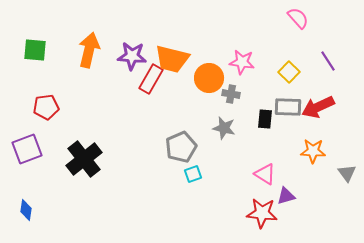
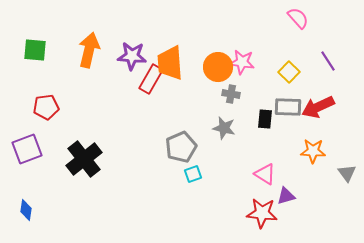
orange trapezoid: moved 2 px left, 4 px down; rotated 72 degrees clockwise
orange circle: moved 9 px right, 11 px up
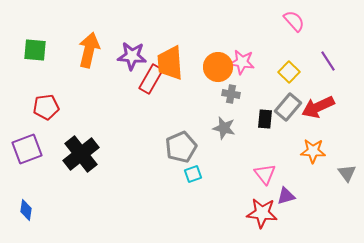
pink semicircle: moved 4 px left, 3 px down
gray rectangle: rotated 52 degrees counterclockwise
black cross: moved 3 px left, 5 px up
pink triangle: rotated 20 degrees clockwise
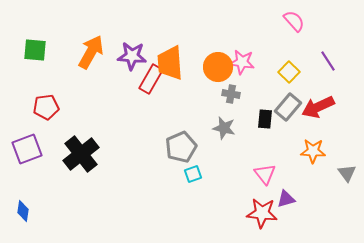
orange arrow: moved 2 px right, 2 px down; rotated 16 degrees clockwise
purple triangle: moved 3 px down
blue diamond: moved 3 px left, 1 px down
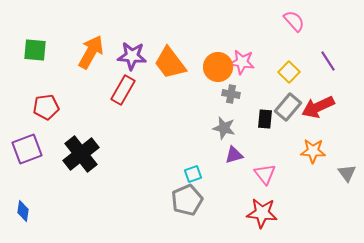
orange trapezoid: rotated 33 degrees counterclockwise
red rectangle: moved 28 px left, 11 px down
gray pentagon: moved 6 px right, 53 px down
purple triangle: moved 52 px left, 44 px up
